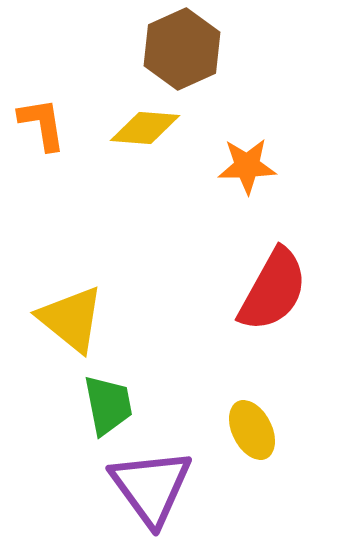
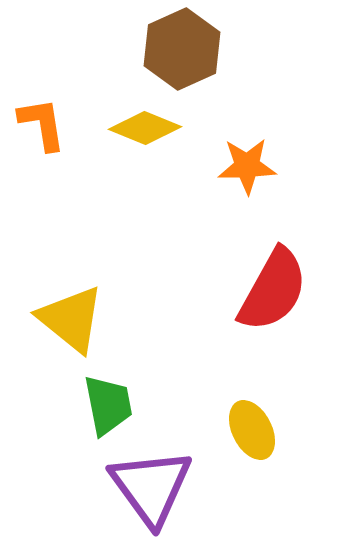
yellow diamond: rotated 18 degrees clockwise
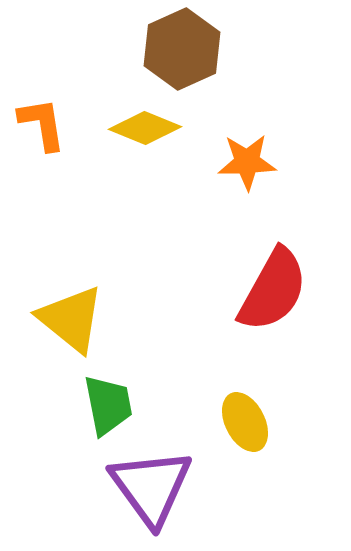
orange star: moved 4 px up
yellow ellipse: moved 7 px left, 8 px up
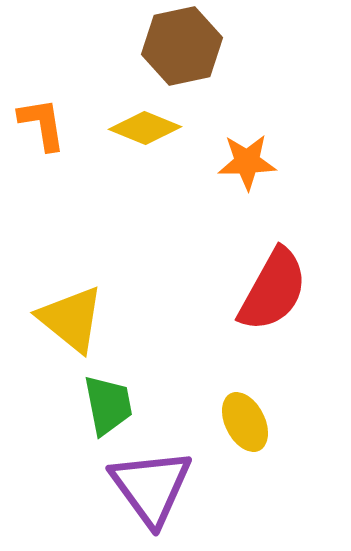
brown hexagon: moved 3 px up; rotated 12 degrees clockwise
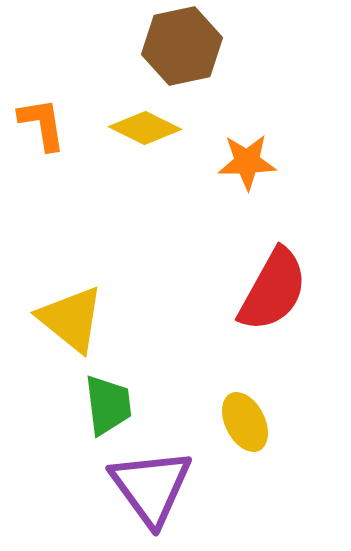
yellow diamond: rotated 4 degrees clockwise
green trapezoid: rotated 4 degrees clockwise
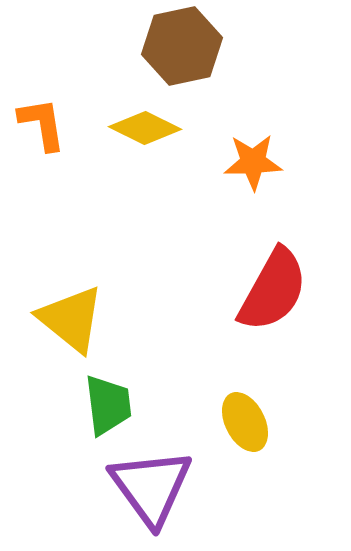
orange star: moved 6 px right
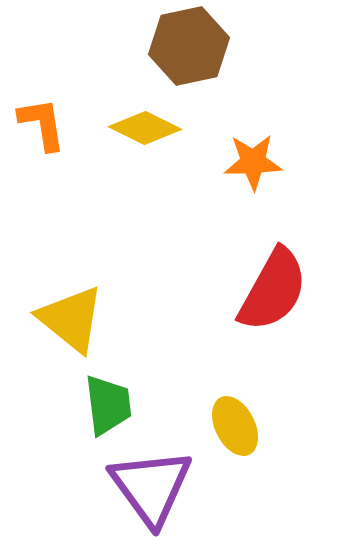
brown hexagon: moved 7 px right
yellow ellipse: moved 10 px left, 4 px down
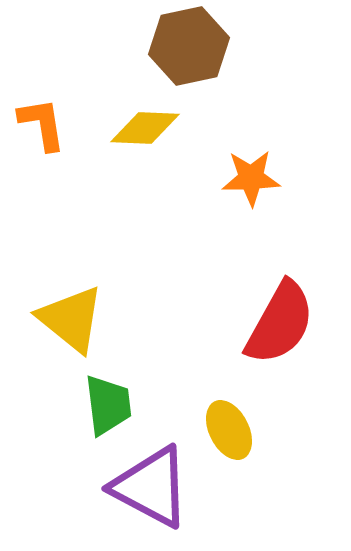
yellow diamond: rotated 24 degrees counterclockwise
orange star: moved 2 px left, 16 px down
red semicircle: moved 7 px right, 33 px down
yellow ellipse: moved 6 px left, 4 px down
purple triangle: rotated 26 degrees counterclockwise
